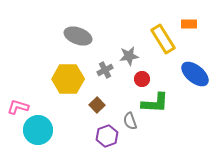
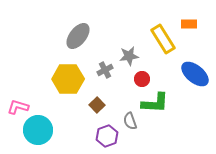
gray ellipse: rotated 72 degrees counterclockwise
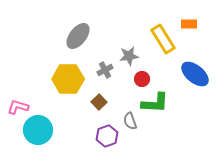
brown square: moved 2 px right, 3 px up
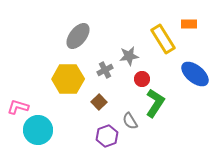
green L-shape: rotated 60 degrees counterclockwise
gray semicircle: rotated 12 degrees counterclockwise
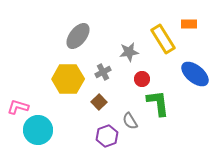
gray star: moved 4 px up
gray cross: moved 2 px left, 2 px down
green L-shape: moved 3 px right; rotated 40 degrees counterclockwise
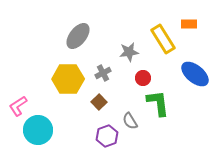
gray cross: moved 1 px down
red circle: moved 1 px right, 1 px up
pink L-shape: moved 1 px up; rotated 50 degrees counterclockwise
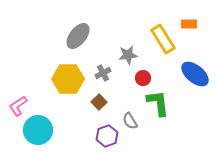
gray star: moved 1 px left, 3 px down
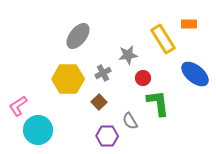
purple hexagon: rotated 20 degrees clockwise
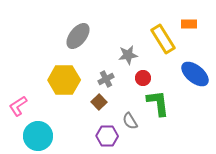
gray cross: moved 3 px right, 6 px down
yellow hexagon: moved 4 px left, 1 px down
cyan circle: moved 6 px down
